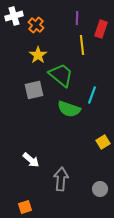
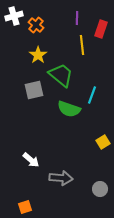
gray arrow: moved 1 px up; rotated 90 degrees clockwise
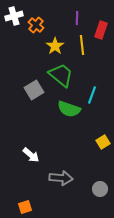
red rectangle: moved 1 px down
yellow star: moved 17 px right, 9 px up
gray square: rotated 18 degrees counterclockwise
white arrow: moved 5 px up
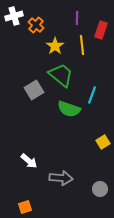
white arrow: moved 2 px left, 6 px down
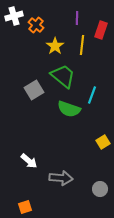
yellow line: rotated 12 degrees clockwise
green trapezoid: moved 2 px right, 1 px down
